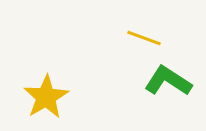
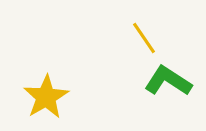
yellow line: rotated 36 degrees clockwise
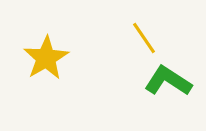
yellow star: moved 39 px up
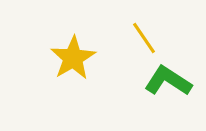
yellow star: moved 27 px right
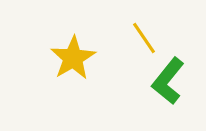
green L-shape: rotated 84 degrees counterclockwise
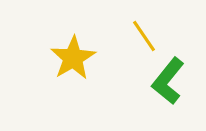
yellow line: moved 2 px up
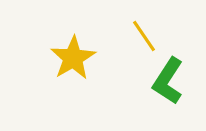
green L-shape: rotated 6 degrees counterclockwise
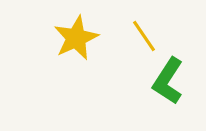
yellow star: moved 3 px right, 20 px up; rotated 6 degrees clockwise
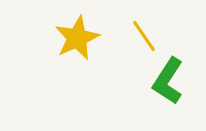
yellow star: moved 1 px right
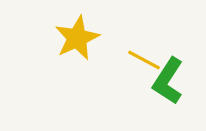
yellow line: moved 24 px down; rotated 28 degrees counterclockwise
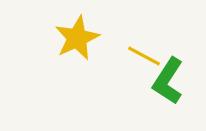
yellow line: moved 4 px up
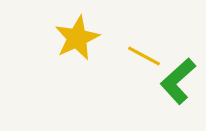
green L-shape: moved 10 px right; rotated 15 degrees clockwise
